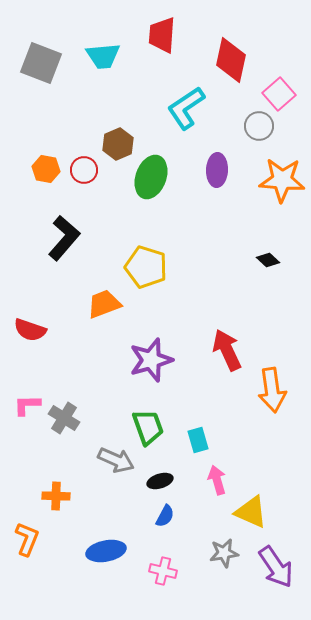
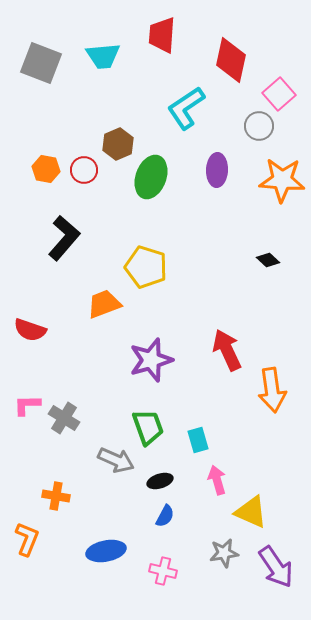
orange cross: rotated 8 degrees clockwise
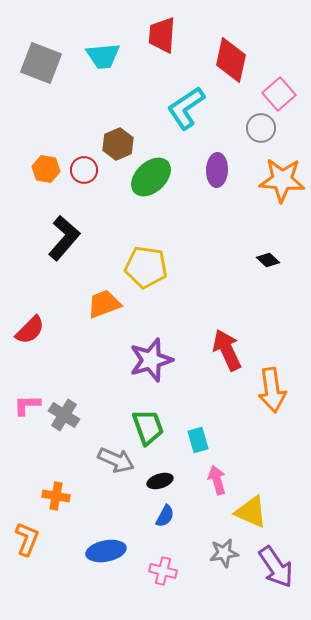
gray circle: moved 2 px right, 2 px down
green ellipse: rotated 27 degrees clockwise
yellow pentagon: rotated 9 degrees counterclockwise
red semicircle: rotated 64 degrees counterclockwise
gray cross: moved 3 px up
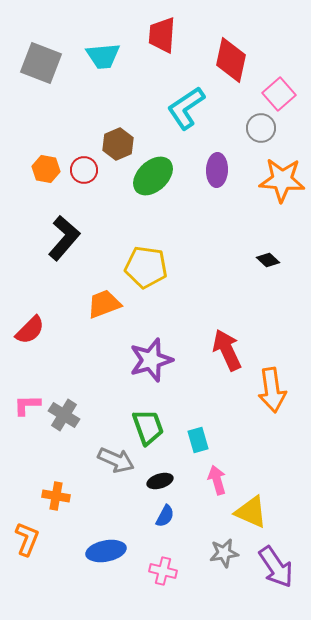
green ellipse: moved 2 px right, 1 px up
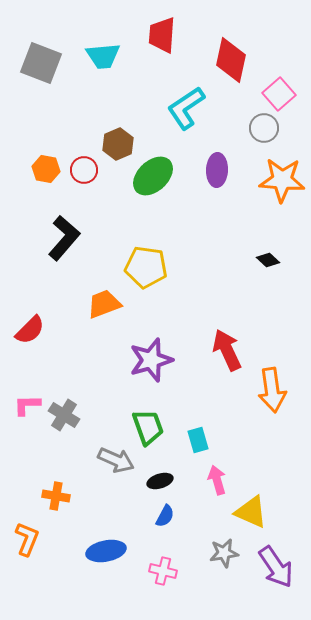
gray circle: moved 3 px right
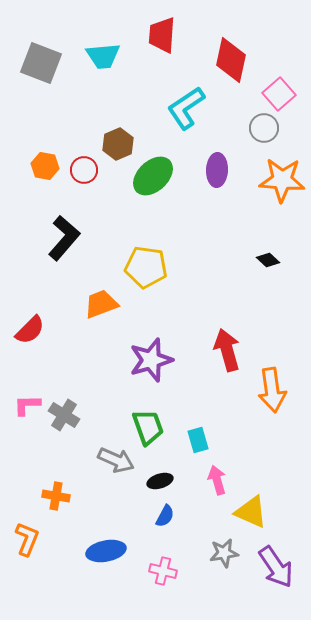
orange hexagon: moved 1 px left, 3 px up
orange trapezoid: moved 3 px left
red arrow: rotated 9 degrees clockwise
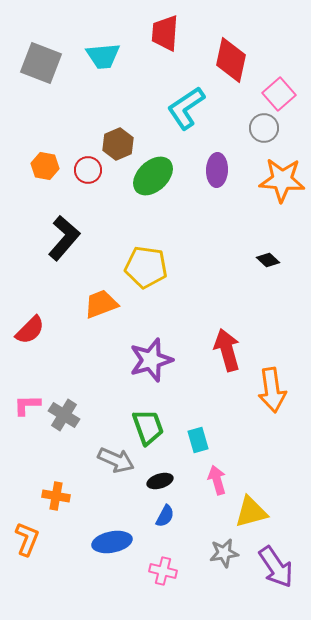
red trapezoid: moved 3 px right, 2 px up
red circle: moved 4 px right
yellow triangle: rotated 39 degrees counterclockwise
blue ellipse: moved 6 px right, 9 px up
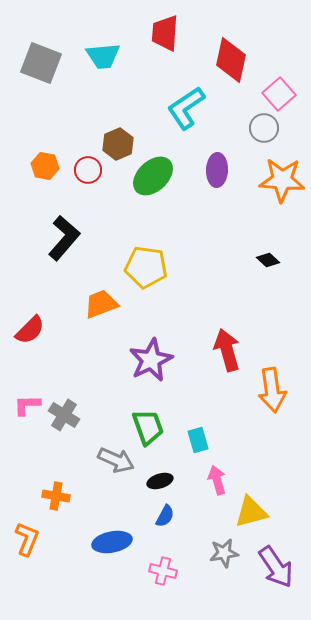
purple star: rotated 9 degrees counterclockwise
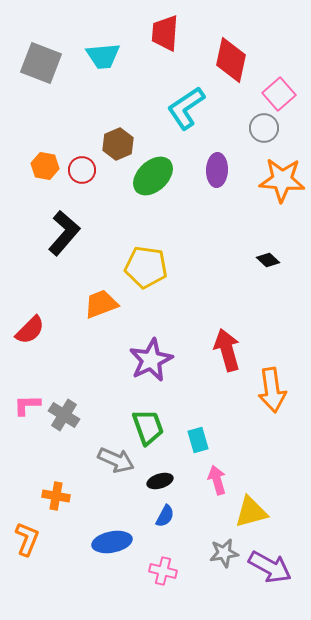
red circle: moved 6 px left
black L-shape: moved 5 px up
purple arrow: moved 6 px left; rotated 27 degrees counterclockwise
